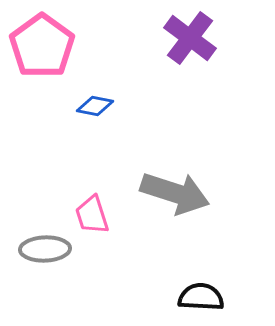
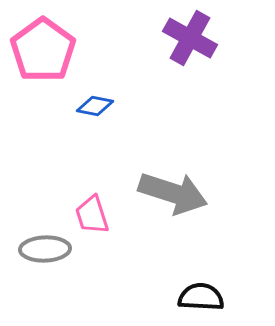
purple cross: rotated 8 degrees counterclockwise
pink pentagon: moved 1 px right, 4 px down
gray arrow: moved 2 px left
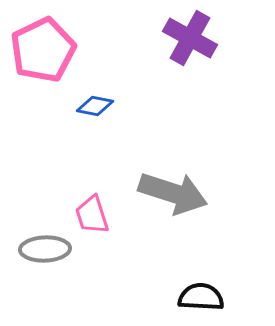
pink pentagon: rotated 10 degrees clockwise
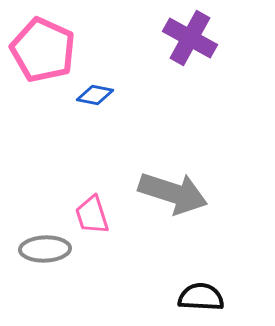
pink pentagon: rotated 22 degrees counterclockwise
blue diamond: moved 11 px up
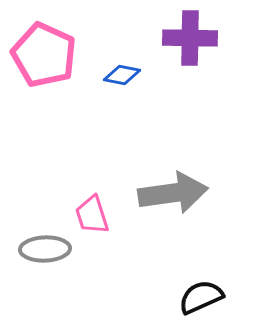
purple cross: rotated 28 degrees counterclockwise
pink pentagon: moved 1 px right, 5 px down
blue diamond: moved 27 px right, 20 px up
gray arrow: rotated 26 degrees counterclockwise
black semicircle: rotated 27 degrees counterclockwise
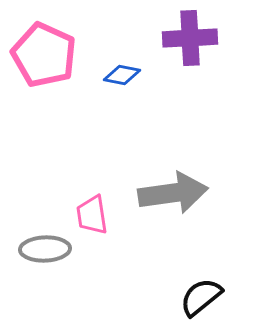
purple cross: rotated 4 degrees counterclockwise
pink trapezoid: rotated 9 degrees clockwise
black semicircle: rotated 15 degrees counterclockwise
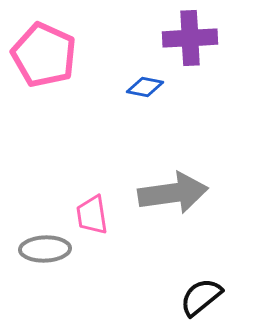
blue diamond: moved 23 px right, 12 px down
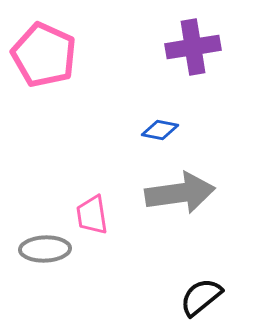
purple cross: moved 3 px right, 9 px down; rotated 6 degrees counterclockwise
blue diamond: moved 15 px right, 43 px down
gray arrow: moved 7 px right
